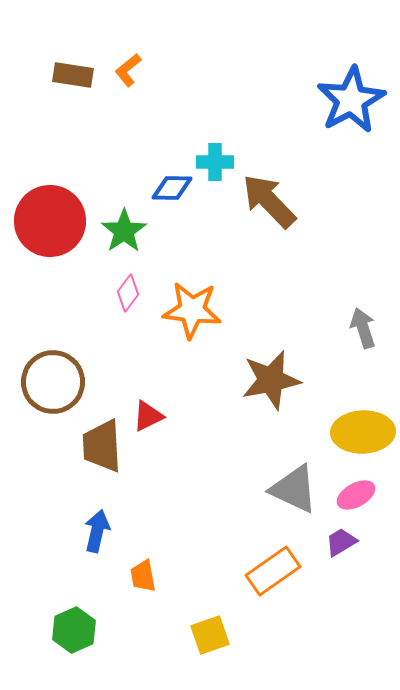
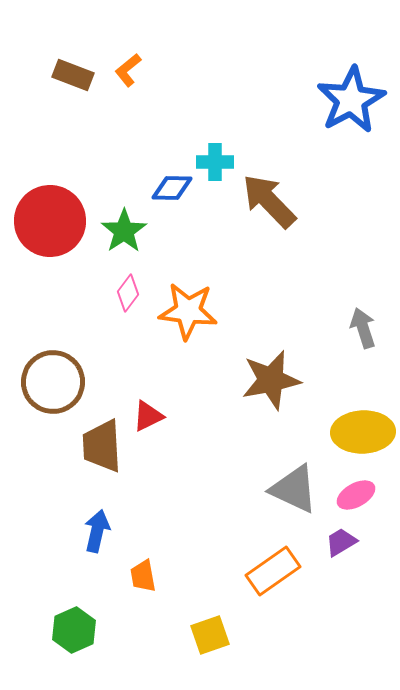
brown rectangle: rotated 12 degrees clockwise
orange star: moved 4 px left, 1 px down
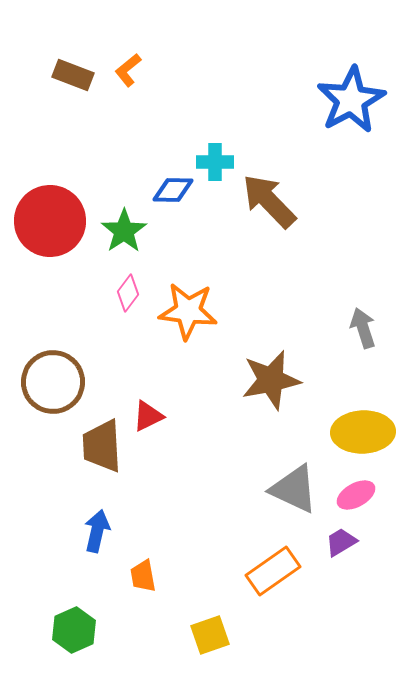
blue diamond: moved 1 px right, 2 px down
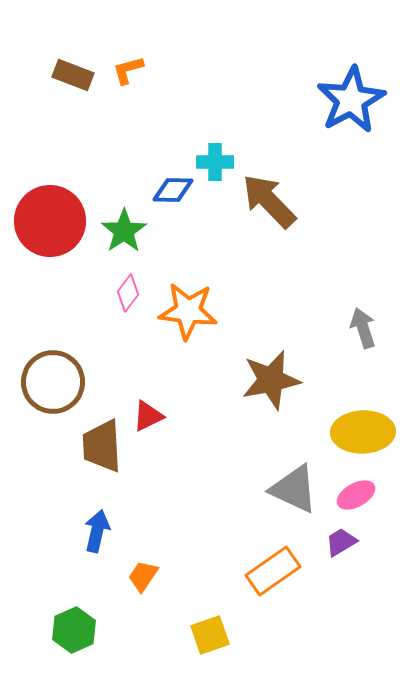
orange L-shape: rotated 24 degrees clockwise
orange trapezoid: rotated 44 degrees clockwise
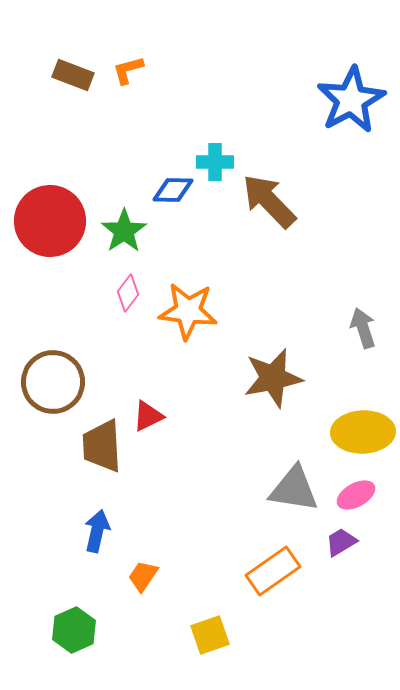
brown star: moved 2 px right, 2 px up
gray triangle: rotated 16 degrees counterclockwise
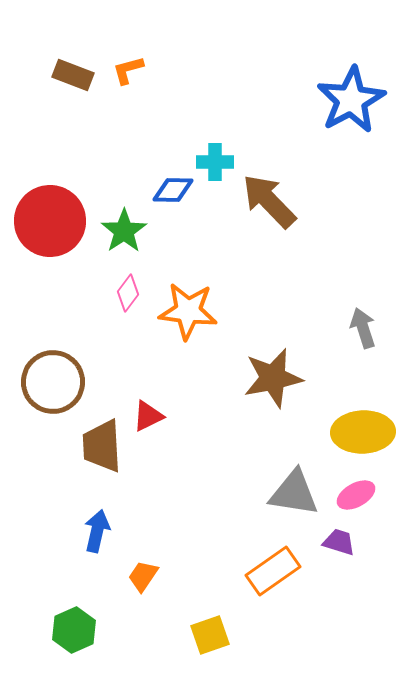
gray triangle: moved 4 px down
purple trapezoid: moved 2 px left; rotated 48 degrees clockwise
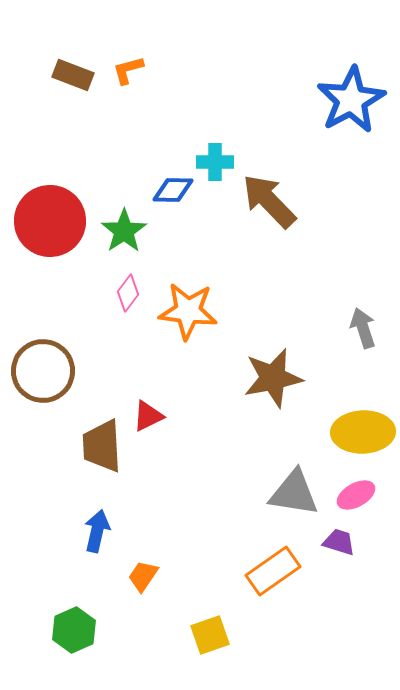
brown circle: moved 10 px left, 11 px up
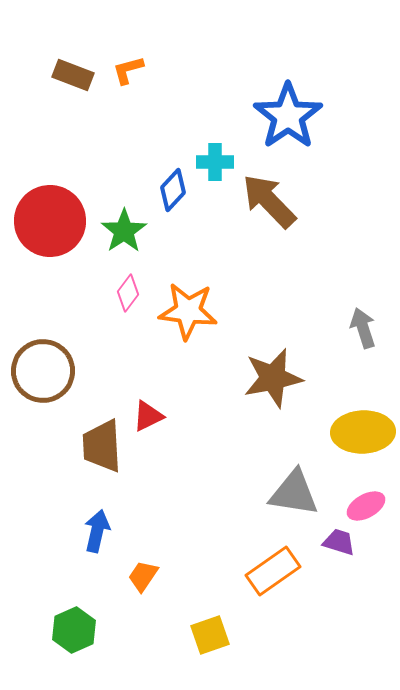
blue star: moved 63 px left, 16 px down; rotated 6 degrees counterclockwise
blue diamond: rotated 48 degrees counterclockwise
pink ellipse: moved 10 px right, 11 px down
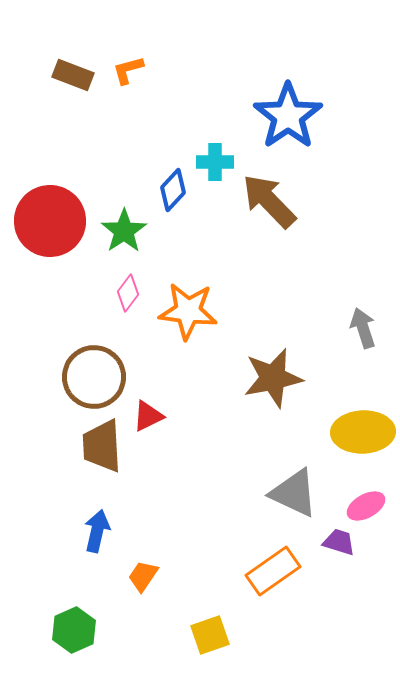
brown circle: moved 51 px right, 6 px down
gray triangle: rotated 16 degrees clockwise
